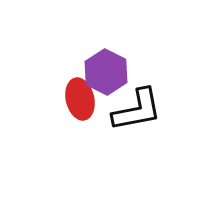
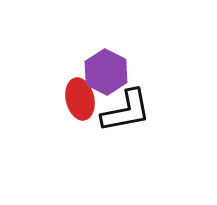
black L-shape: moved 11 px left, 1 px down
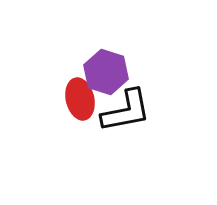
purple hexagon: rotated 9 degrees counterclockwise
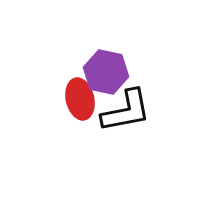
purple hexagon: rotated 6 degrees counterclockwise
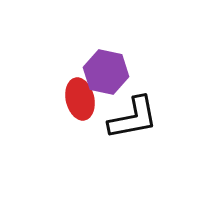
black L-shape: moved 7 px right, 7 px down
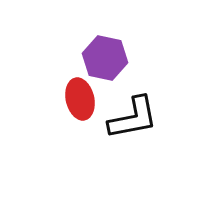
purple hexagon: moved 1 px left, 14 px up
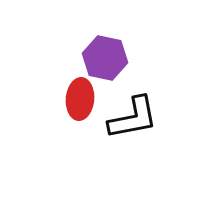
red ellipse: rotated 18 degrees clockwise
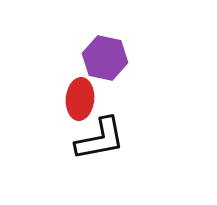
black L-shape: moved 33 px left, 21 px down
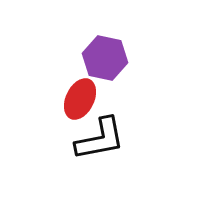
red ellipse: rotated 21 degrees clockwise
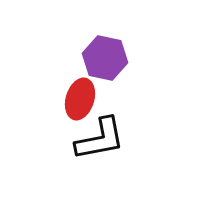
red ellipse: rotated 9 degrees counterclockwise
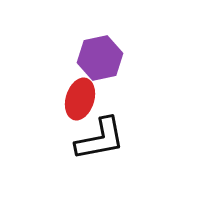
purple hexagon: moved 5 px left; rotated 24 degrees counterclockwise
